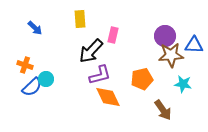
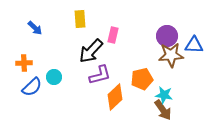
purple circle: moved 2 px right
orange cross: moved 1 px left, 2 px up; rotated 21 degrees counterclockwise
cyan circle: moved 8 px right, 2 px up
cyan star: moved 19 px left, 11 px down
orange diamond: moved 7 px right; rotated 72 degrees clockwise
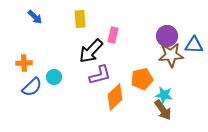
blue arrow: moved 11 px up
